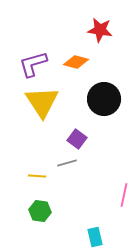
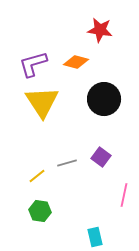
purple square: moved 24 px right, 18 px down
yellow line: rotated 42 degrees counterclockwise
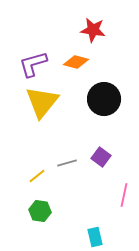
red star: moved 7 px left
yellow triangle: rotated 12 degrees clockwise
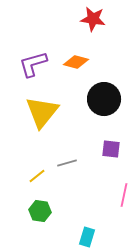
red star: moved 11 px up
yellow triangle: moved 10 px down
purple square: moved 10 px right, 8 px up; rotated 30 degrees counterclockwise
cyan rectangle: moved 8 px left; rotated 30 degrees clockwise
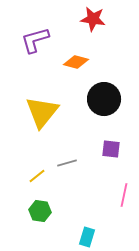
purple L-shape: moved 2 px right, 24 px up
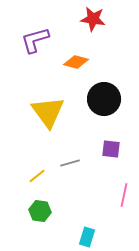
yellow triangle: moved 6 px right; rotated 15 degrees counterclockwise
gray line: moved 3 px right
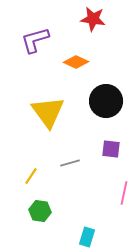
orange diamond: rotated 10 degrees clockwise
black circle: moved 2 px right, 2 px down
yellow line: moved 6 px left; rotated 18 degrees counterclockwise
pink line: moved 2 px up
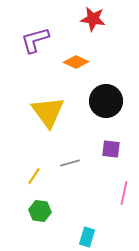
yellow line: moved 3 px right
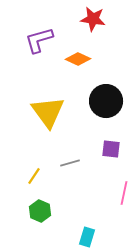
purple L-shape: moved 4 px right
orange diamond: moved 2 px right, 3 px up
green hexagon: rotated 15 degrees clockwise
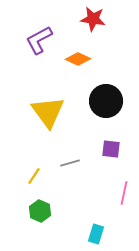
purple L-shape: rotated 12 degrees counterclockwise
cyan rectangle: moved 9 px right, 3 px up
